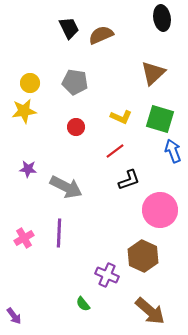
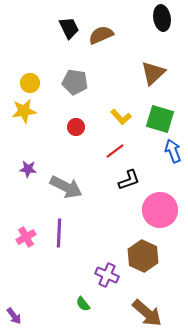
yellow L-shape: rotated 25 degrees clockwise
pink cross: moved 2 px right, 1 px up
brown arrow: moved 3 px left, 2 px down
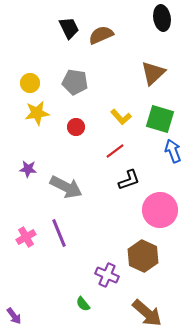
yellow star: moved 13 px right, 2 px down
purple line: rotated 24 degrees counterclockwise
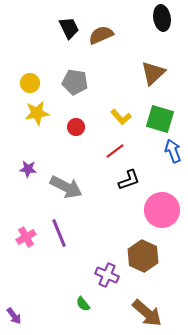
pink circle: moved 2 px right
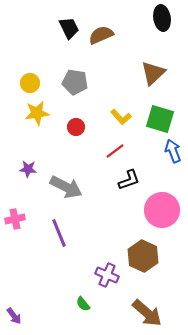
pink cross: moved 11 px left, 18 px up; rotated 18 degrees clockwise
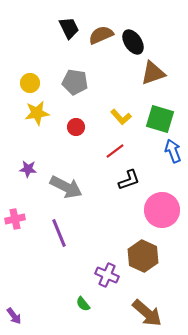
black ellipse: moved 29 px left, 24 px down; rotated 25 degrees counterclockwise
brown triangle: rotated 24 degrees clockwise
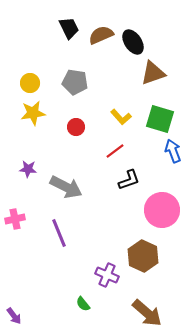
yellow star: moved 4 px left
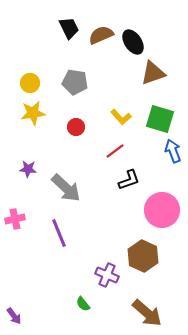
gray arrow: moved 1 px down; rotated 16 degrees clockwise
